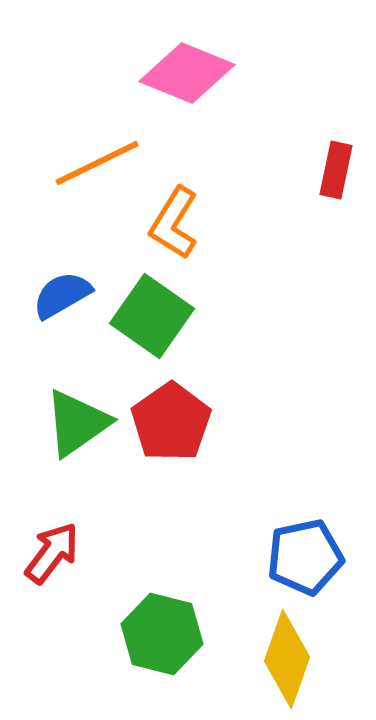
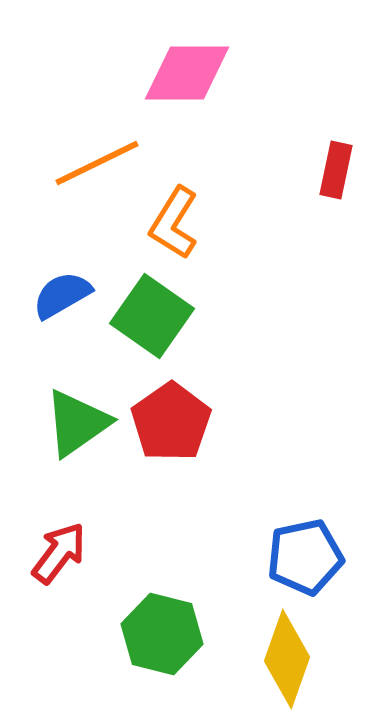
pink diamond: rotated 22 degrees counterclockwise
red arrow: moved 7 px right
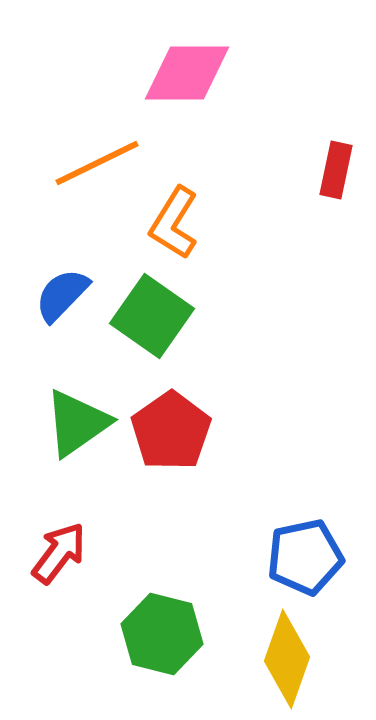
blue semicircle: rotated 16 degrees counterclockwise
red pentagon: moved 9 px down
